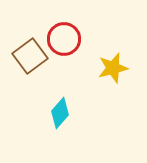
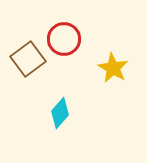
brown square: moved 2 px left, 3 px down
yellow star: rotated 28 degrees counterclockwise
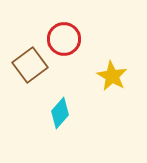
brown square: moved 2 px right, 6 px down
yellow star: moved 1 px left, 8 px down
